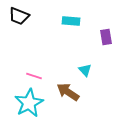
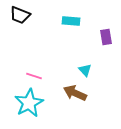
black trapezoid: moved 1 px right, 1 px up
brown arrow: moved 7 px right, 1 px down; rotated 10 degrees counterclockwise
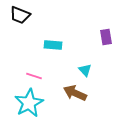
cyan rectangle: moved 18 px left, 24 px down
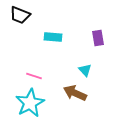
purple rectangle: moved 8 px left, 1 px down
cyan rectangle: moved 8 px up
cyan star: moved 1 px right
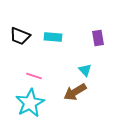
black trapezoid: moved 21 px down
brown arrow: moved 1 px up; rotated 55 degrees counterclockwise
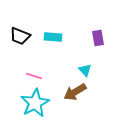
cyan star: moved 5 px right
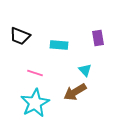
cyan rectangle: moved 6 px right, 8 px down
pink line: moved 1 px right, 3 px up
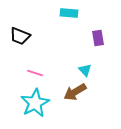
cyan rectangle: moved 10 px right, 32 px up
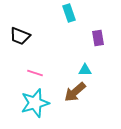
cyan rectangle: rotated 66 degrees clockwise
cyan triangle: rotated 48 degrees counterclockwise
brown arrow: rotated 10 degrees counterclockwise
cyan star: rotated 12 degrees clockwise
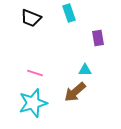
black trapezoid: moved 11 px right, 18 px up
cyan star: moved 2 px left
